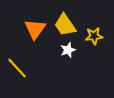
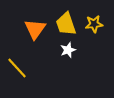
yellow trapezoid: moved 1 px right, 1 px up; rotated 15 degrees clockwise
yellow star: moved 12 px up
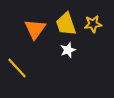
yellow star: moved 1 px left
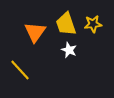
orange triangle: moved 3 px down
white star: moved 1 px right; rotated 28 degrees counterclockwise
yellow line: moved 3 px right, 2 px down
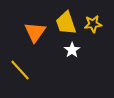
yellow trapezoid: moved 1 px up
white star: moved 3 px right; rotated 14 degrees clockwise
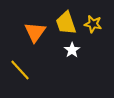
yellow star: rotated 18 degrees clockwise
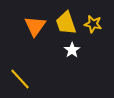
orange triangle: moved 6 px up
yellow line: moved 9 px down
